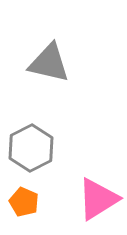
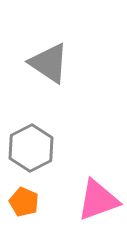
gray triangle: rotated 21 degrees clockwise
pink triangle: moved 1 px down; rotated 12 degrees clockwise
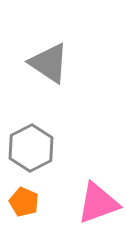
pink triangle: moved 3 px down
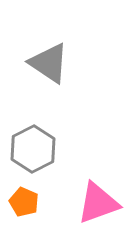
gray hexagon: moved 2 px right, 1 px down
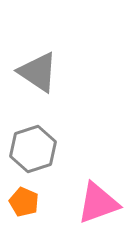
gray triangle: moved 11 px left, 9 px down
gray hexagon: rotated 9 degrees clockwise
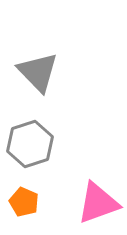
gray triangle: rotated 12 degrees clockwise
gray hexagon: moved 3 px left, 5 px up
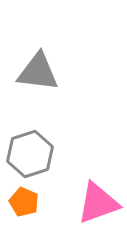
gray triangle: rotated 39 degrees counterclockwise
gray hexagon: moved 10 px down
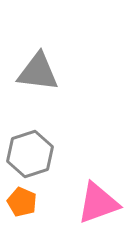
orange pentagon: moved 2 px left
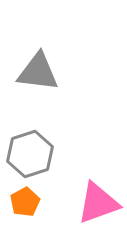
orange pentagon: moved 3 px right; rotated 20 degrees clockwise
